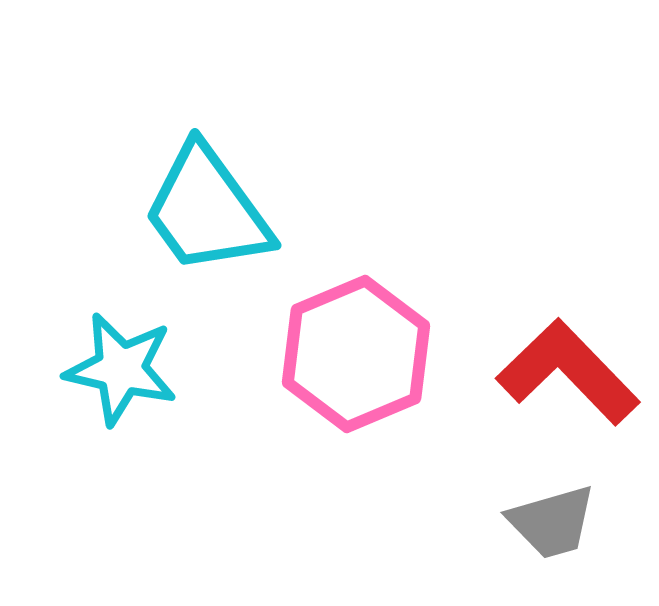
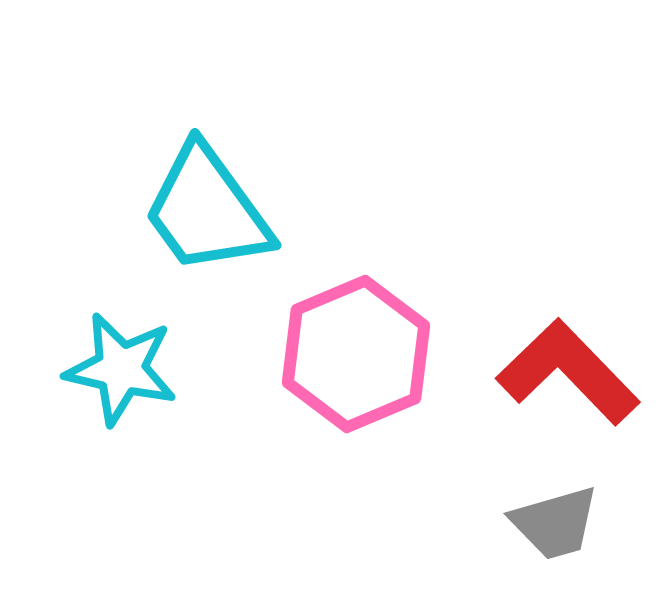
gray trapezoid: moved 3 px right, 1 px down
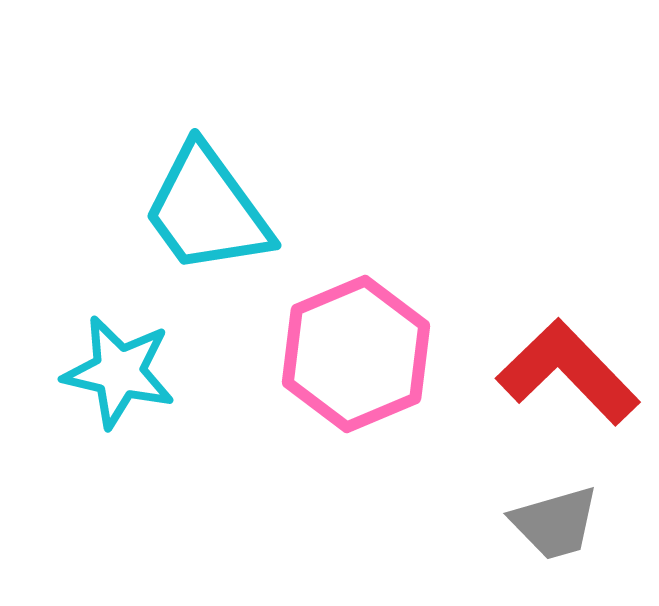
cyan star: moved 2 px left, 3 px down
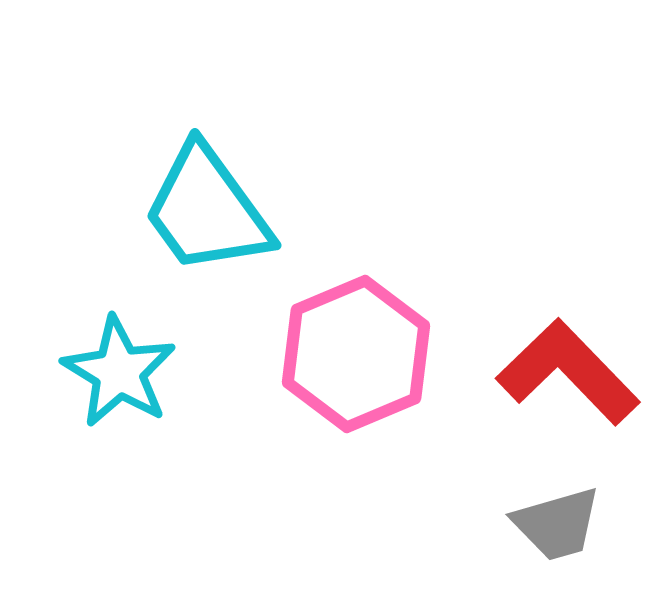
cyan star: rotated 18 degrees clockwise
gray trapezoid: moved 2 px right, 1 px down
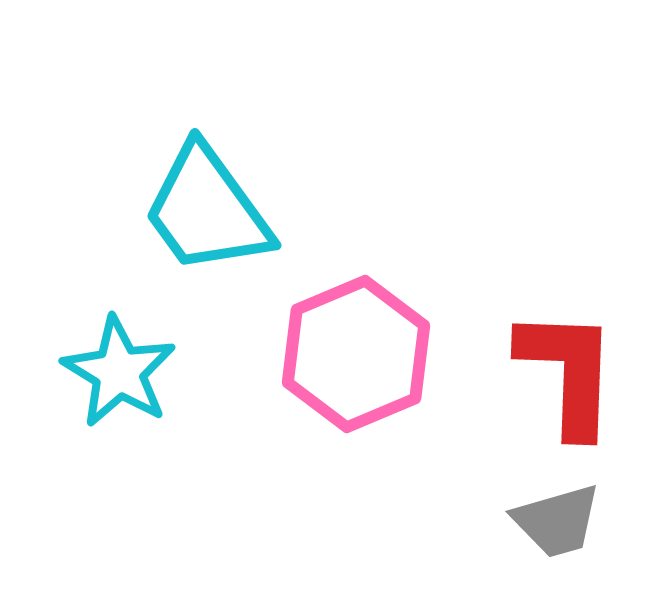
red L-shape: rotated 46 degrees clockwise
gray trapezoid: moved 3 px up
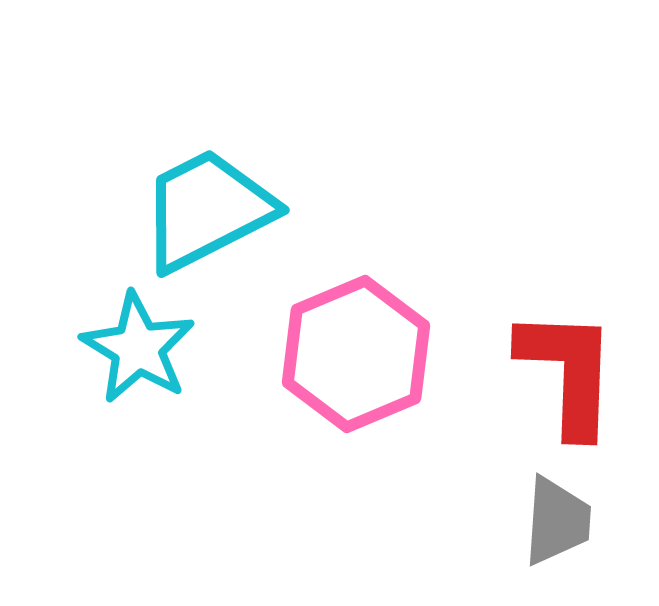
cyan trapezoid: rotated 99 degrees clockwise
cyan star: moved 19 px right, 24 px up
gray trapezoid: rotated 70 degrees counterclockwise
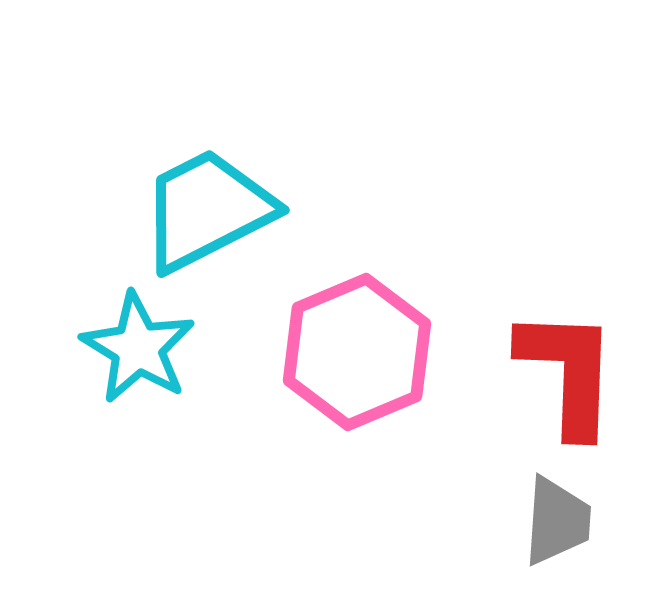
pink hexagon: moved 1 px right, 2 px up
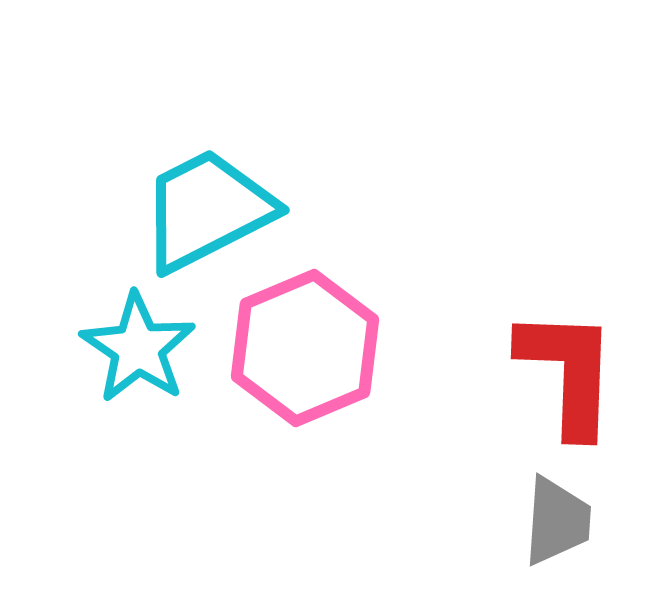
cyan star: rotated 3 degrees clockwise
pink hexagon: moved 52 px left, 4 px up
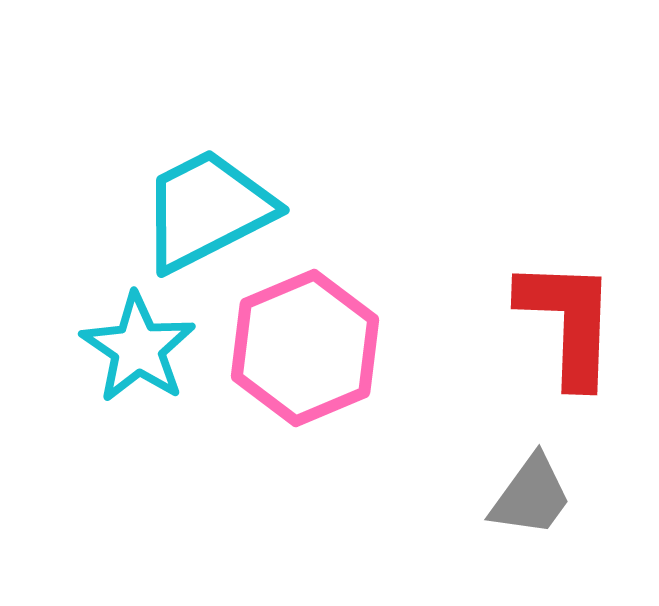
red L-shape: moved 50 px up
gray trapezoid: moved 26 px left, 25 px up; rotated 32 degrees clockwise
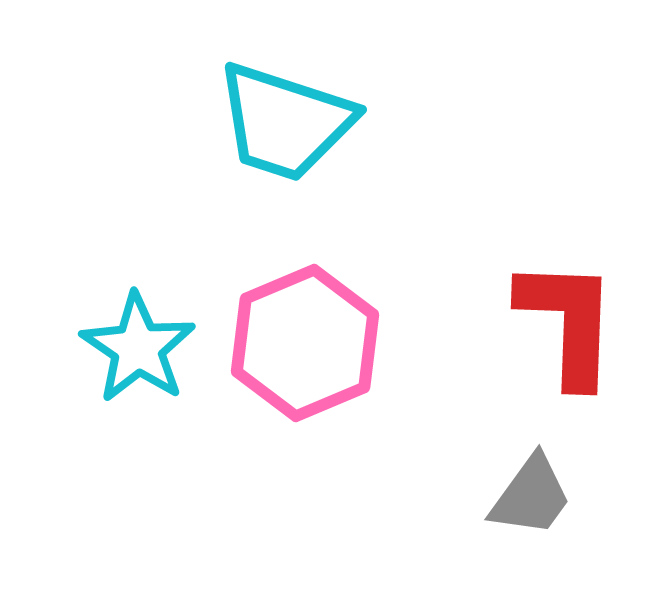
cyan trapezoid: moved 78 px right, 88 px up; rotated 135 degrees counterclockwise
pink hexagon: moved 5 px up
